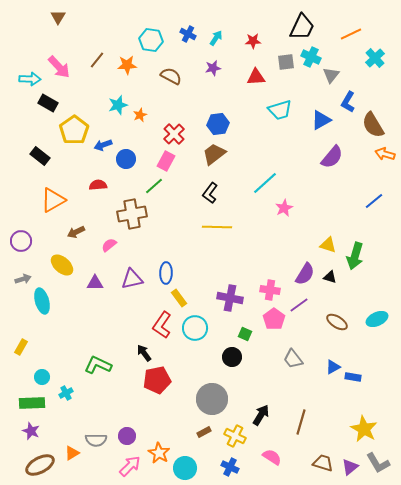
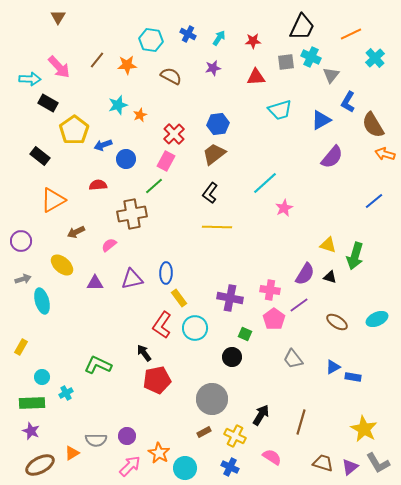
cyan arrow at (216, 38): moved 3 px right
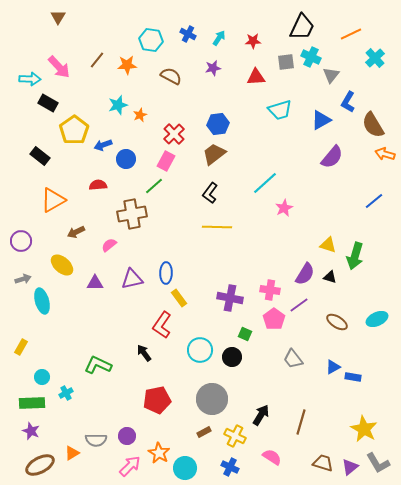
cyan circle at (195, 328): moved 5 px right, 22 px down
red pentagon at (157, 380): moved 20 px down
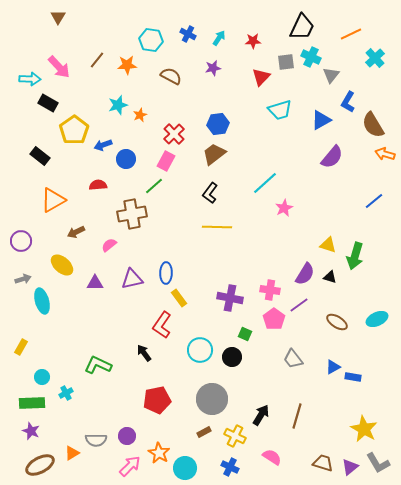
red triangle at (256, 77): moved 5 px right; rotated 42 degrees counterclockwise
brown line at (301, 422): moved 4 px left, 6 px up
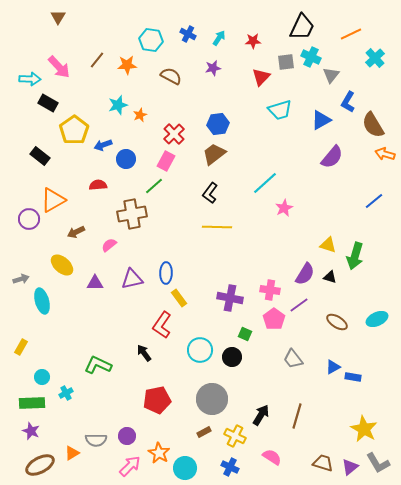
purple circle at (21, 241): moved 8 px right, 22 px up
gray arrow at (23, 279): moved 2 px left
